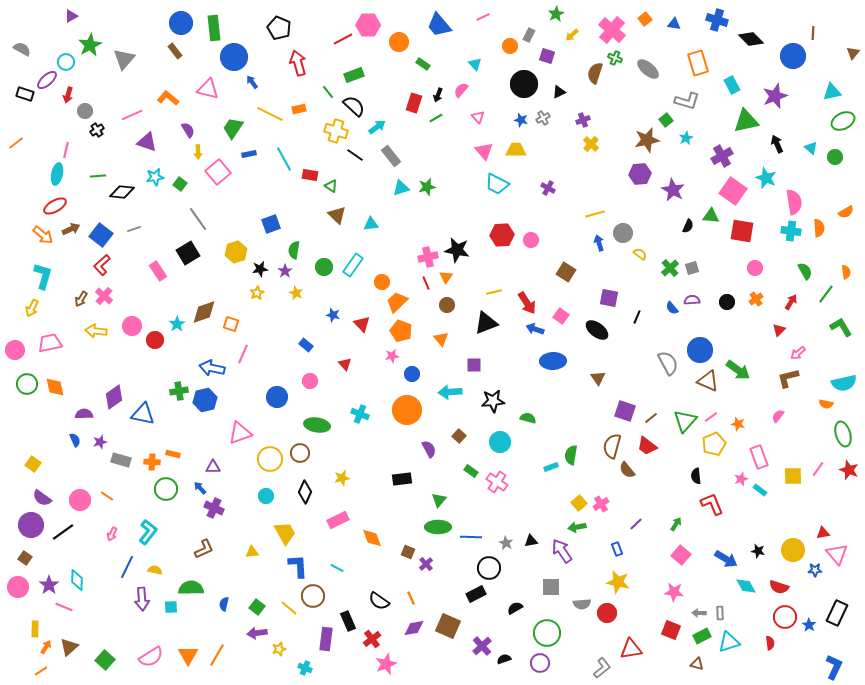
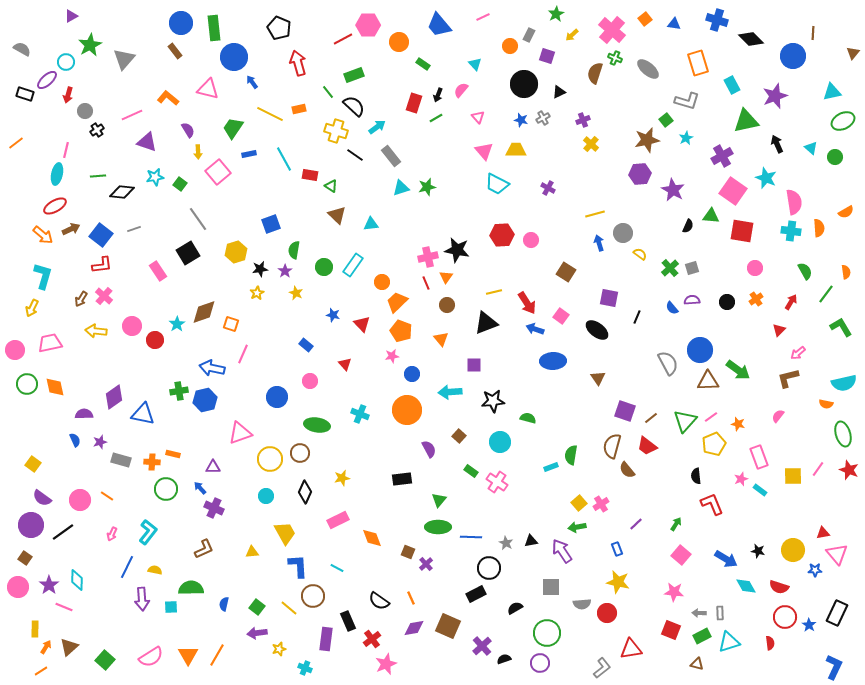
red L-shape at (102, 265): rotated 145 degrees counterclockwise
brown triangle at (708, 381): rotated 25 degrees counterclockwise
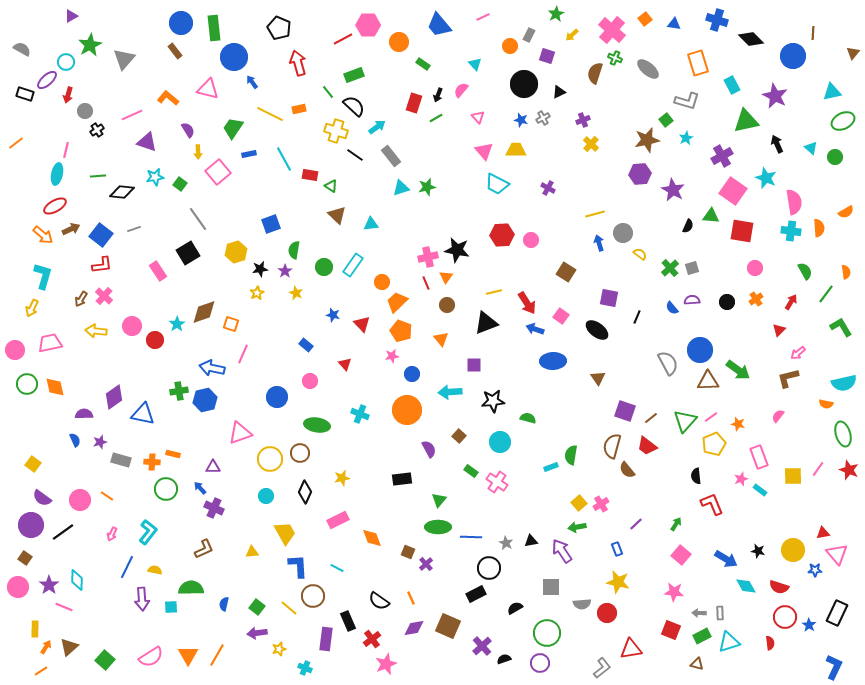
purple star at (775, 96): rotated 25 degrees counterclockwise
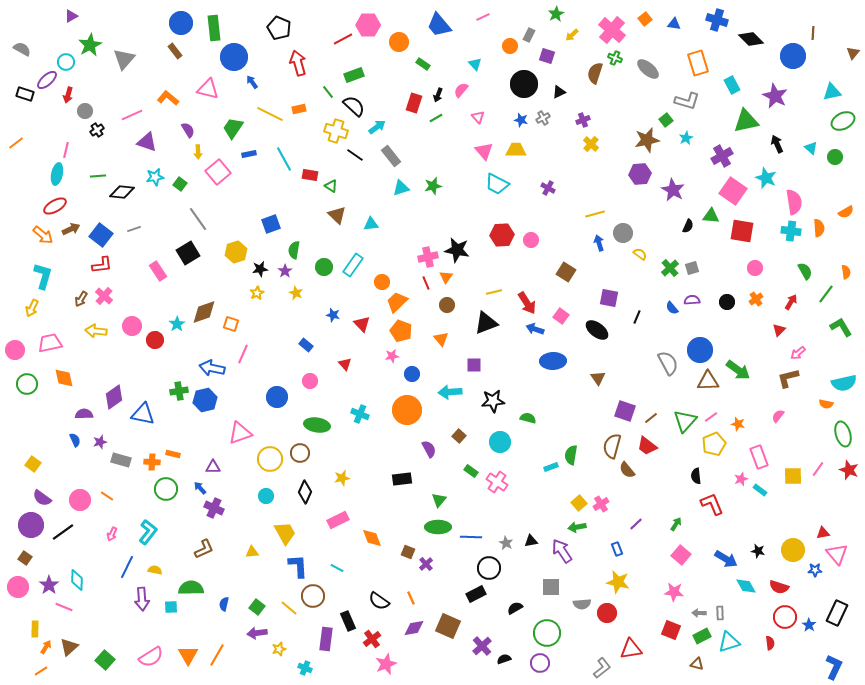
green star at (427, 187): moved 6 px right, 1 px up
orange diamond at (55, 387): moved 9 px right, 9 px up
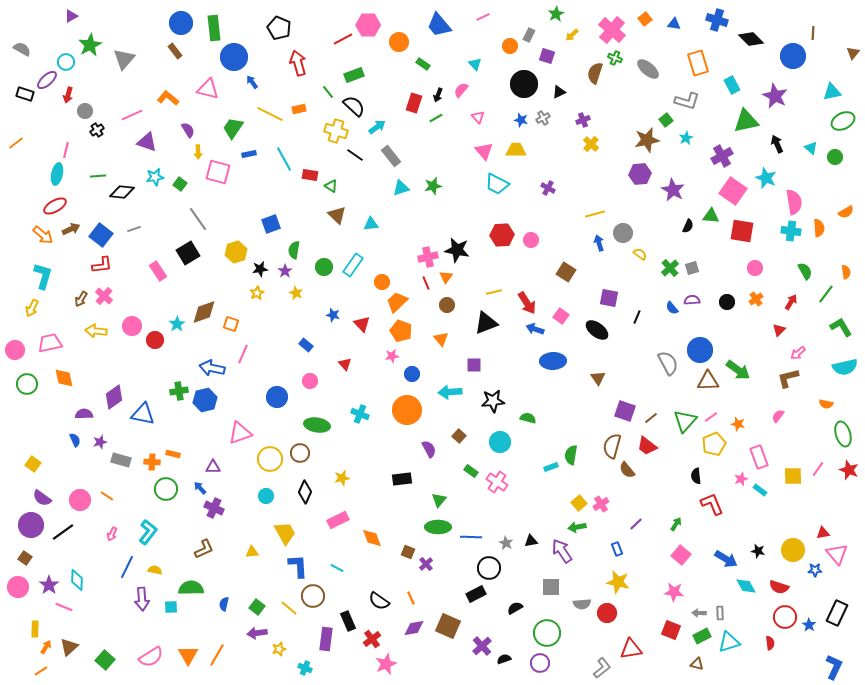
pink square at (218, 172): rotated 35 degrees counterclockwise
cyan semicircle at (844, 383): moved 1 px right, 16 px up
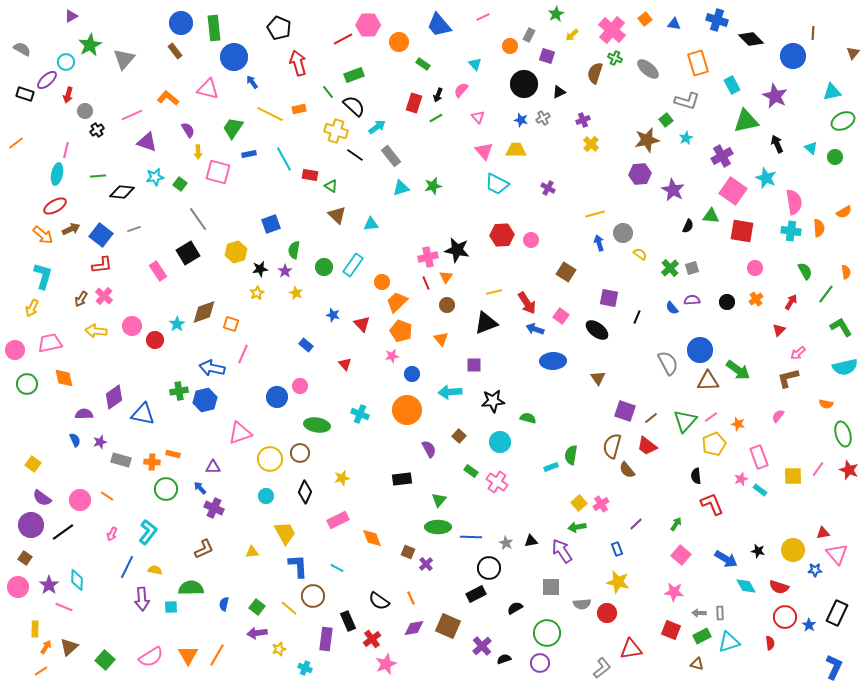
orange semicircle at (846, 212): moved 2 px left
pink circle at (310, 381): moved 10 px left, 5 px down
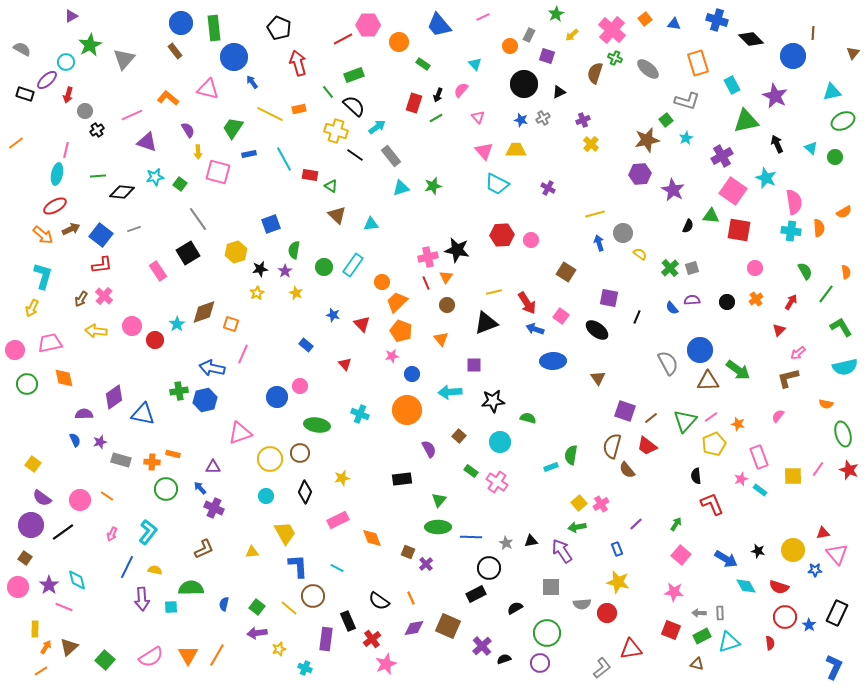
red square at (742, 231): moved 3 px left, 1 px up
cyan diamond at (77, 580): rotated 15 degrees counterclockwise
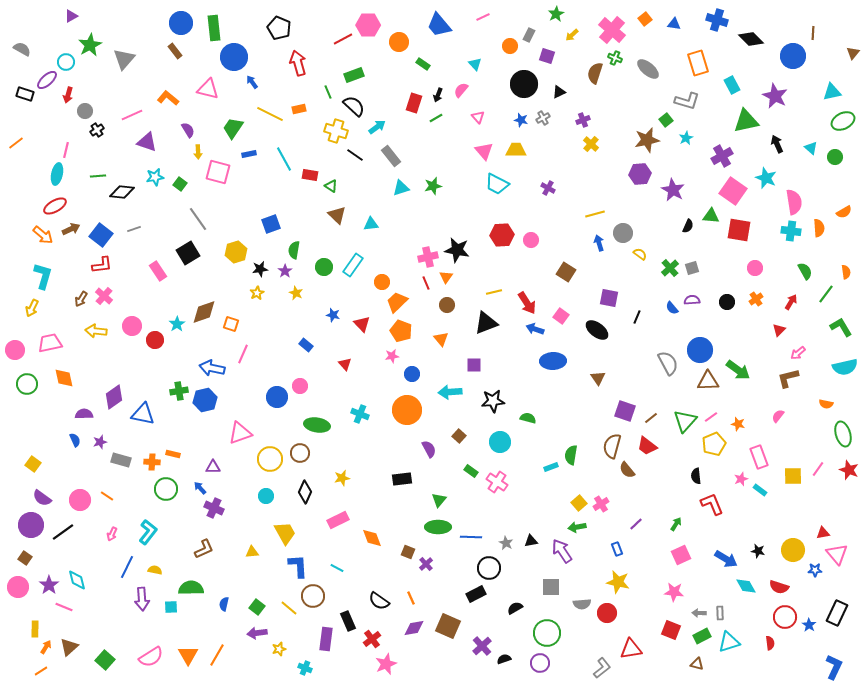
green line at (328, 92): rotated 16 degrees clockwise
pink square at (681, 555): rotated 24 degrees clockwise
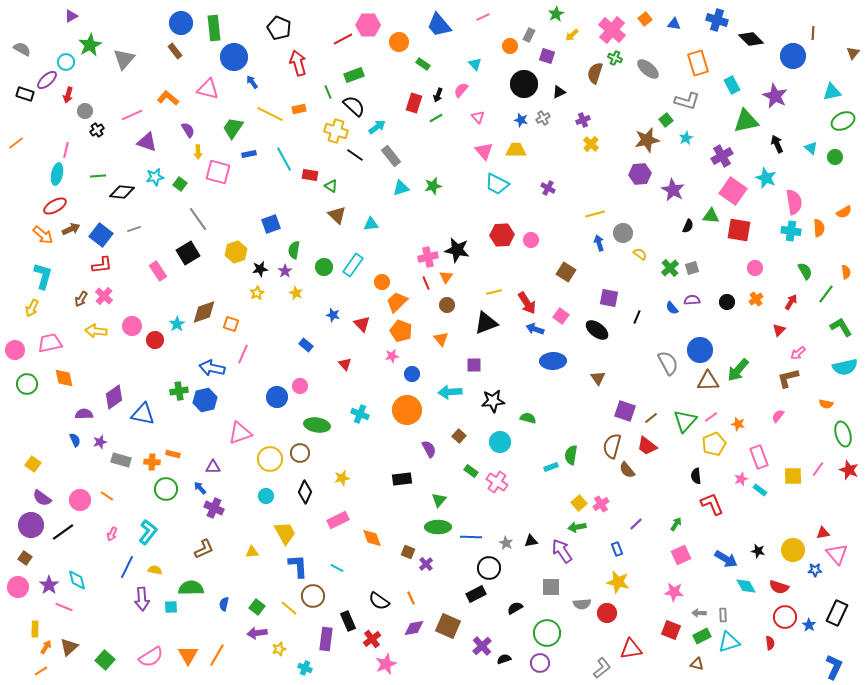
green arrow at (738, 370): rotated 95 degrees clockwise
gray rectangle at (720, 613): moved 3 px right, 2 px down
